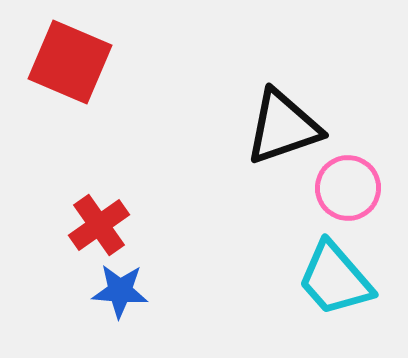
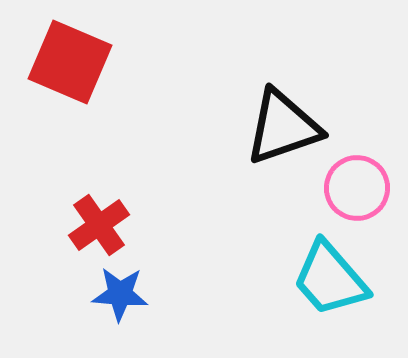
pink circle: moved 9 px right
cyan trapezoid: moved 5 px left
blue star: moved 3 px down
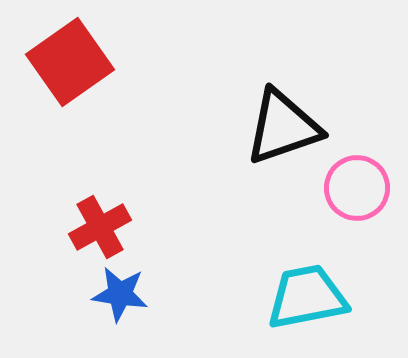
red square: rotated 32 degrees clockwise
red cross: moved 1 px right, 2 px down; rotated 6 degrees clockwise
cyan trapezoid: moved 23 px left, 18 px down; rotated 120 degrees clockwise
blue star: rotated 4 degrees clockwise
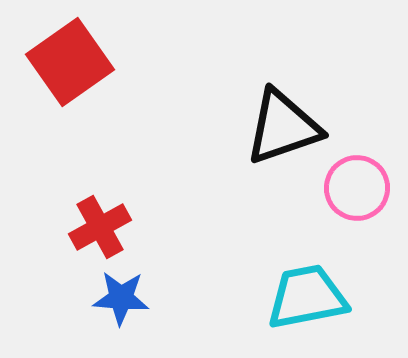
blue star: moved 1 px right, 4 px down; rotated 4 degrees counterclockwise
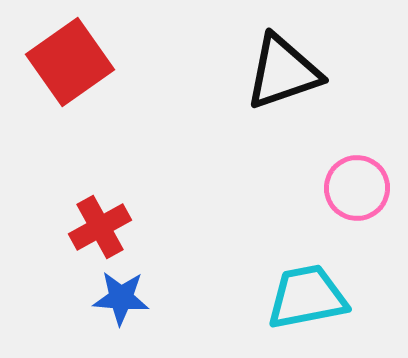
black triangle: moved 55 px up
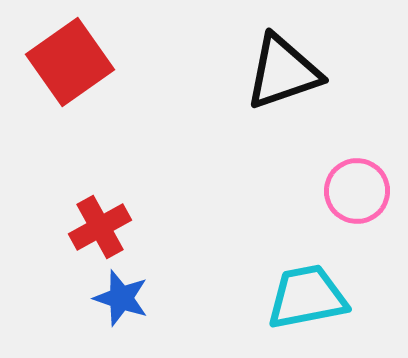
pink circle: moved 3 px down
blue star: rotated 14 degrees clockwise
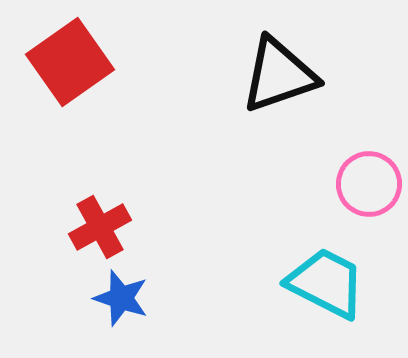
black triangle: moved 4 px left, 3 px down
pink circle: moved 12 px right, 7 px up
cyan trapezoid: moved 19 px right, 14 px up; rotated 38 degrees clockwise
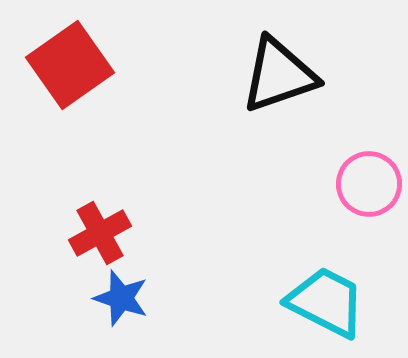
red square: moved 3 px down
red cross: moved 6 px down
cyan trapezoid: moved 19 px down
